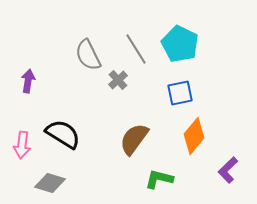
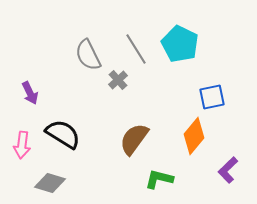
purple arrow: moved 2 px right, 12 px down; rotated 145 degrees clockwise
blue square: moved 32 px right, 4 px down
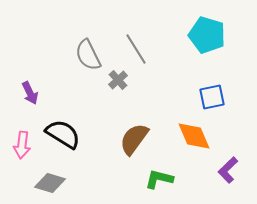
cyan pentagon: moved 27 px right, 9 px up; rotated 9 degrees counterclockwise
orange diamond: rotated 63 degrees counterclockwise
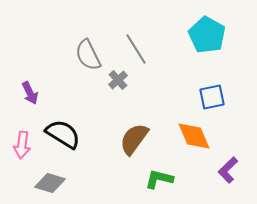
cyan pentagon: rotated 12 degrees clockwise
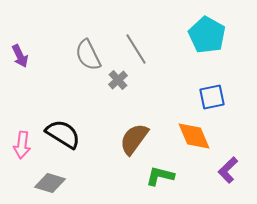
purple arrow: moved 10 px left, 37 px up
green L-shape: moved 1 px right, 3 px up
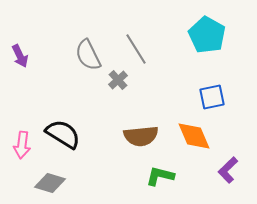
brown semicircle: moved 7 px right, 3 px up; rotated 132 degrees counterclockwise
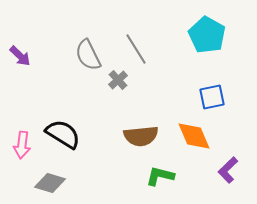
purple arrow: rotated 20 degrees counterclockwise
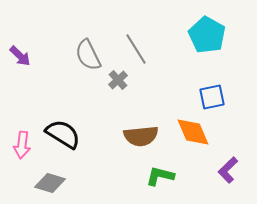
orange diamond: moved 1 px left, 4 px up
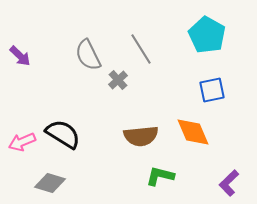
gray line: moved 5 px right
blue square: moved 7 px up
pink arrow: moved 3 px up; rotated 60 degrees clockwise
purple L-shape: moved 1 px right, 13 px down
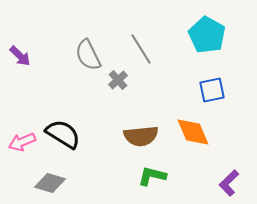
green L-shape: moved 8 px left
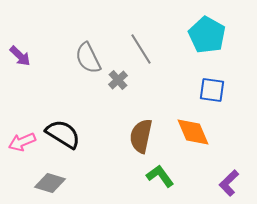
gray semicircle: moved 3 px down
blue square: rotated 20 degrees clockwise
brown semicircle: rotated 108 degrees clockwise
green L-shape: moved 8 px right; rotated 40 degrees clockwise
